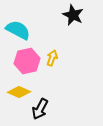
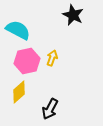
yellow diamond: rotated 65 degrees counterclockwise
black arrow: moved 10 px right
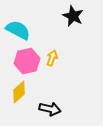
black star: moved 1 px down
black arrow: rotated 105 degrees counterclockwise
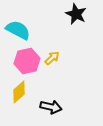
black star: moved 3 px right, 2 px up
yellow arrow: rotated 28 degrees clockwise
black arrow: moved 1 px right, 2 px up
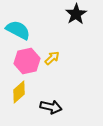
black star: rotated 15 degrees clockwise
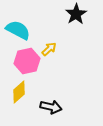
yellow arrow: moved 3 px left, 9 px up
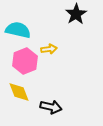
cyan semicircle: rotated 15 degrees counterclockwise
yellow arrow: rotated 35 degrees clockwise
pink hexagon: moved 2 px left; rotated 10 degrees counterclockwise
yellow diamond: rotated 70 degrees counterclockwise
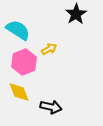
cyan semicircle: rotated 20 degrees clockwise
yellow arrow: rotated 21 degrees counterclockwise
pink hexagon: moved 1 px left, 1 px down
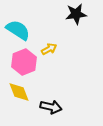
black star: rotated 25 degrees clockwise
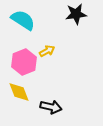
cyan semicircle: moved 5 px right, 10 px up
yellow arrow: moved 2 px left, 2 px down
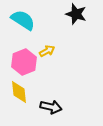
black star: rotated 25 degrees clockwise
yellow diamond: rotated 15 degrees clockwise
